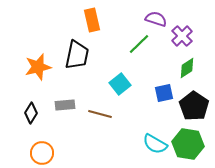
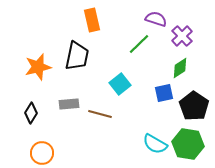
black trapezoid: moved 1 px down
green diamond: moved 7 px left
gray rectangle: moved 4 px right, 1 px up
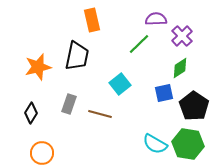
purple semicircle: rotated 20 degrees counterclockwise
gray rectangle: rotated 66 degrees counterclockwise
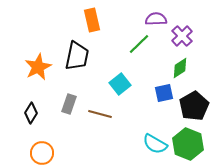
orange star: rotated 12 degrees counterclockwise
black pentagon: rotated 8 degrees clockwise
green hexagon: rotated 12 degrees clockwise
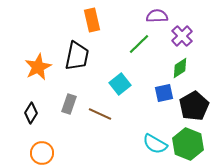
purple semicircle: moved 1 px right, 3 px up
brown line: rotated 10 degrees clockwise
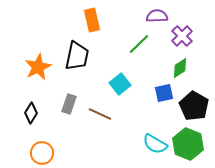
black pentagon: rotated 12 degrees counterclockwise
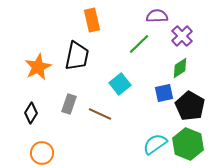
black pentagon: moved 4 px left
cyan semicircle: rotated 115 degrees clockwise
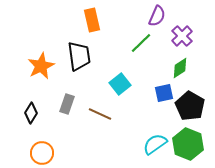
purple semicircle: rotated 115 degrees clockwise
green line: moved 2 px right, 1 px up
black trapezoid: moved 2 px right; rotated 20 degrees counterclockwise
orange star: moved 3 px right, 1 px up
gray rectangle: moved 2 px left
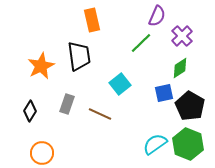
black diamond: moved 1 px left, 2 px up
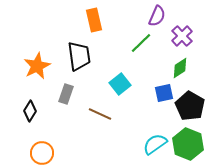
orange rectangle: moved 2 px right
orange star: moved 4 px left
gray rectangle: moved 1 px left, 10 px up
